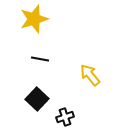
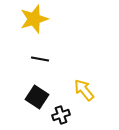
yellow arrow: moved 6 px left, 15 px down
black square: moved 2 px up; rotated 10 degrees counterclockwise
black cross: moved 4 px left, 2 px up
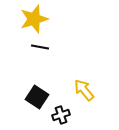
black line: moved 12 px up
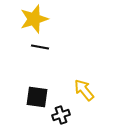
black square: rotated 25 degrees counterclockwise
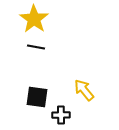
yellow star: rotated 20 degrees counterclockwise
black line: moved 4 px left
black cross: rotated 18 degrees clockwise
